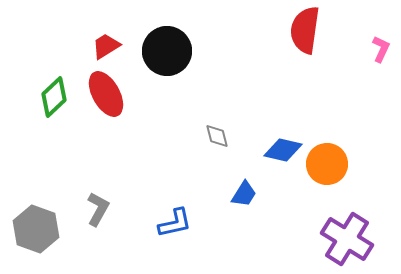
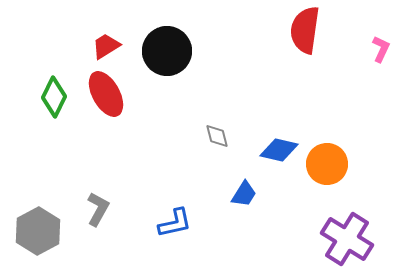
green diamond: rotated 21 degrees counterclockwise
blue diamond: moved 4 px left
gray hexagon: moved 2 px right, 2 px down; rotated 12 degrees clockwise
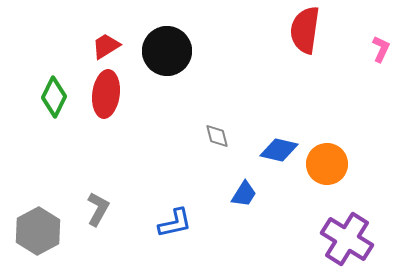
red ellipse: rotated 36 degrees clockwise
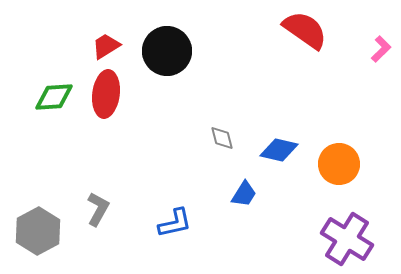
red semicircle: rotated 117 degrees clockwise
pink L-shape: rotated 20 degrees clockwise
green diamond: rotated 60 degrees clockwise
gray diamond: moved 5 px right, 2 px down
orange circle: moved 12 px right
